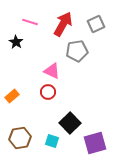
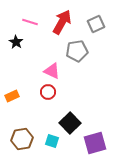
red arrow: moved 1 px left, 2 px up
orange rectangle: rotated 16 degrees clockwise
brown hexagon: moved 2 px right, 1 px down
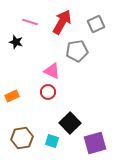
black star: rotated 16 degrees counterclockwise
brown hexagon: moved 1 px up
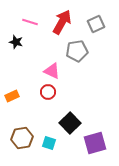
cyan square: moved 3 px left, 2 px down
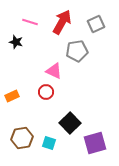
pink triangle: moved 2 px right
red circle: moved 2 px left
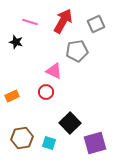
red arrow: moved 1 px right, 1 px up
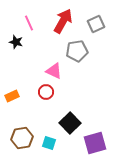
pink line: moved 1 px left, 1 px down; rotated 49 degrees clockwise
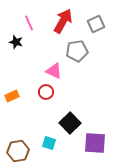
brown hexagon: moved 4 px left, 13 px down
purple square: rotated 20 degrees clockwise
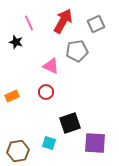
pink triangle: moved 3 px left, 5 px up
black square: rotated 25 degrees clockwise
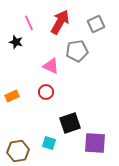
red arrow: moved 3 px left, 1 px down
